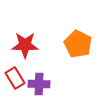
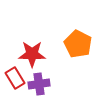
red star: moved 7 px right, 9 px down
purple cross: rotated 10 degrees counterclockwise
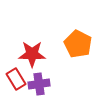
red rectangle: moved 1 px right, 1 px down
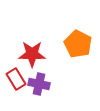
purple cross: rotated 20 degrees clockwise
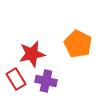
red star: rotated 12 degrees counterclockwise
purple cross: moved 7 px right, 3 px up
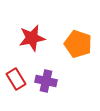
orange pentagon: rotated 8 degrees counterclockwise
red star: moved 16 px up
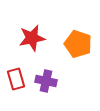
red rectangle: rotated 15 degrees clockwise
